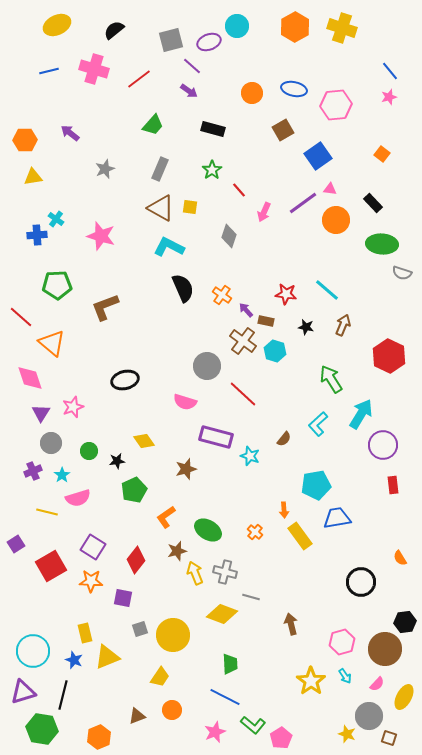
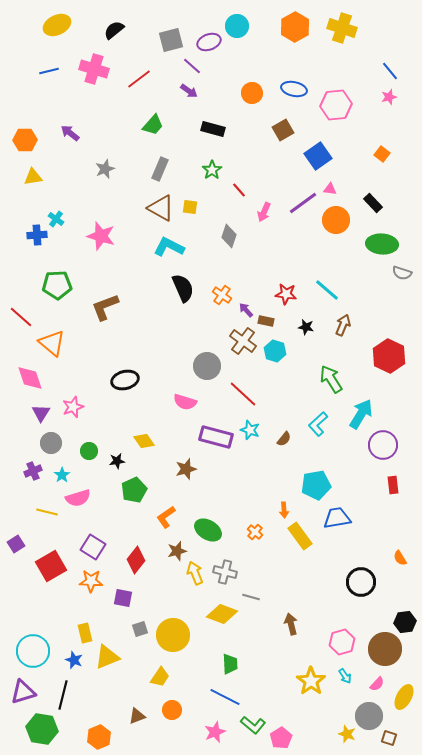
cyan star at (250, 456): moved 26 px up
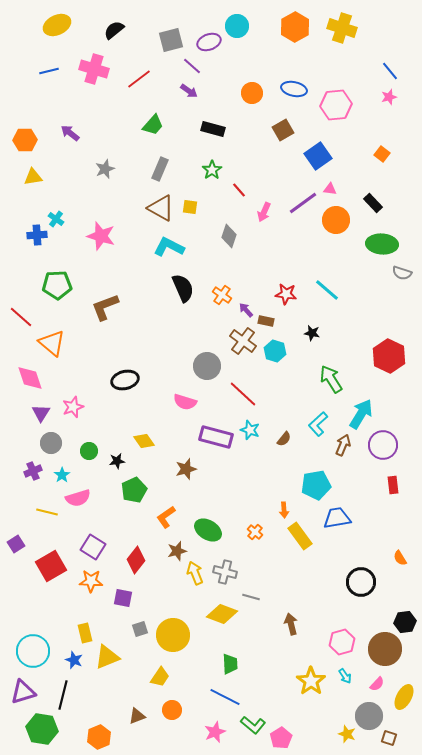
brown arrow at (343, 325): moved 120 px down
black star at (306, 327): moved 6 px right, 6 px down
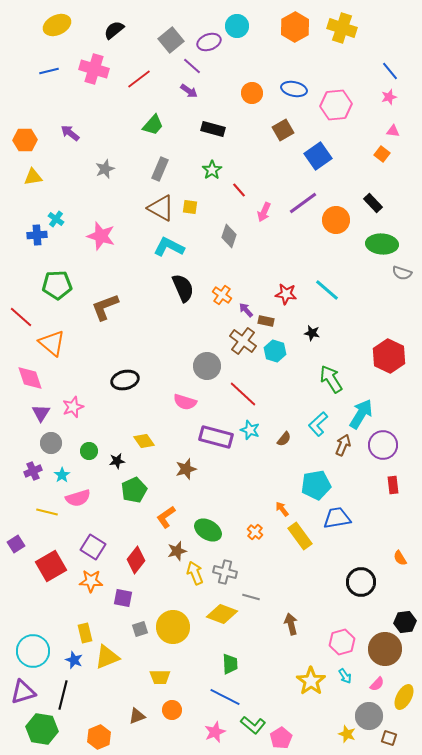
gray square at (171, 40): rotated 25 degrees counterclockwise
pink triangle at (330, 189): moved 63 px right, 58 px up
orange arrow at (284, 510): moved 2 px left, 1 px up; rotated 147 degrees clockwise
yellow circle at (173, 635): moved 8 px up
yellow trapezoid at (160, 677): rotated 55 degrees clockwise
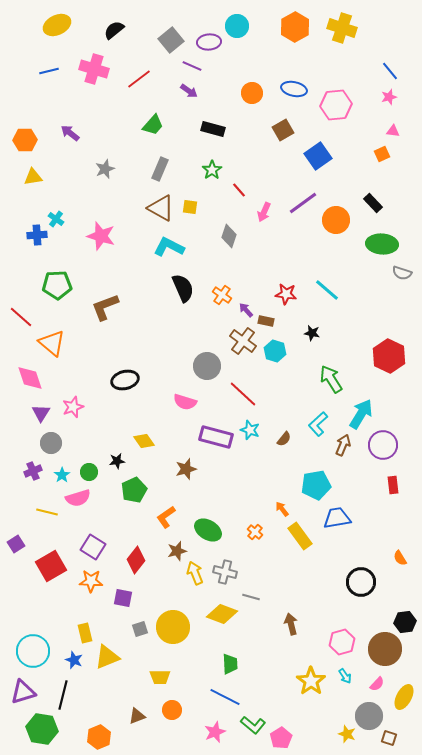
purple ellipse at (209, 42): rotated 15 degrees clockwise
purple line at (192, 66): rotated 18 degrees counterclockwise
orange square at (382, 154): rotated 28 degrees clockwise
green circle at (89, 451): moved 21 px down
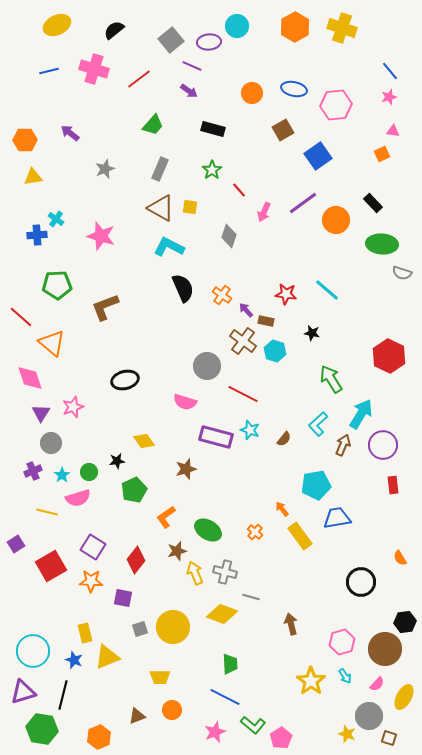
red line at (243, 394): rotated 16 degrees counterclockwise
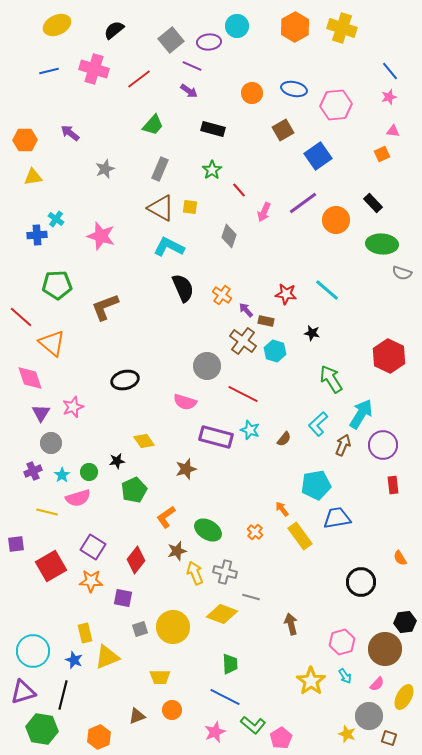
purple square at (16, 544): rotated 24 degrees clockwise
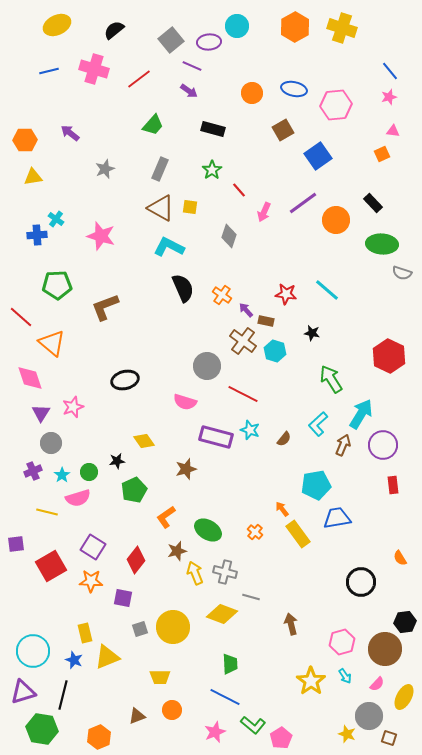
yellow rectangle at (300, 536): moved 2 px left, 2 px up
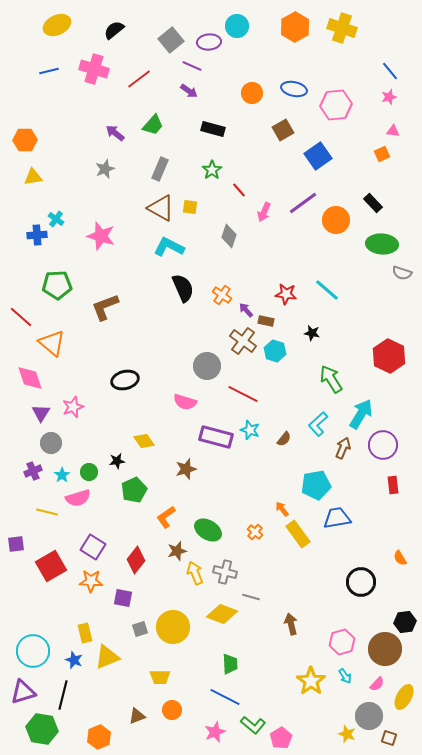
purple arrow at (70, 133): moved 45 px right
brown arrow at (343, 445): moved 3 px down
